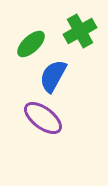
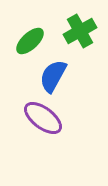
green ellipse: moved 1 px left, 3 px up
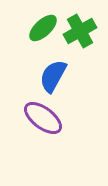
green ellipse: moved 13 px right, 13 px up
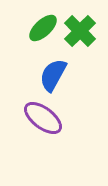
green cross: rotated 16 degrees counterclockwise
blue semicircle: moved 1 px up
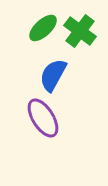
green cross: rotated 8 degrees counterclockwise
purple ellipse: rotated 21 degrees clockwise
